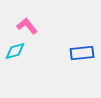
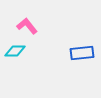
cyan diamond: rotated 15 degrees clockwise
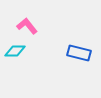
blue rectangle: moved 3 px left; rotated 20 degrees clockwise
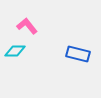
blue rectangle: moved 1 px left, 1 px down
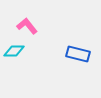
cyan diamond: moved 1 px left
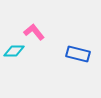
pink L-shape: moved 7 px right, 6 px down
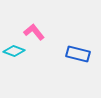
cyan diamond: rotated 20 degrees clockwise
